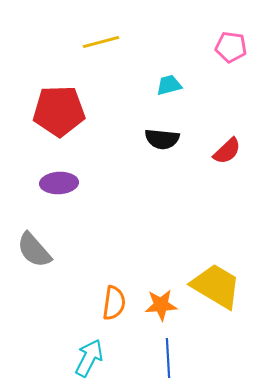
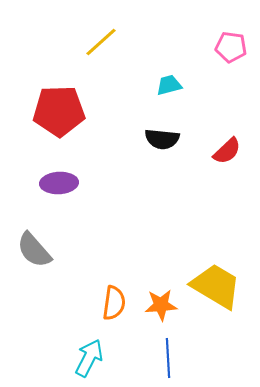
yellow line: rotated 27 degrees counterclockwise
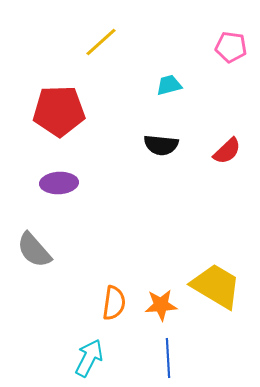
black semicircle: moved 1 px left, 6 px down
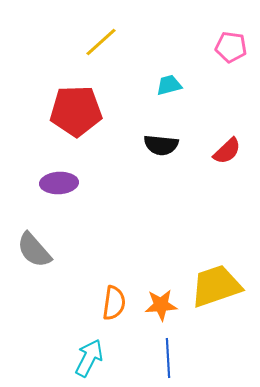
red pentagon: moved 17 px right
yellow trapezoid: rotated 50 degrees counterclockwise
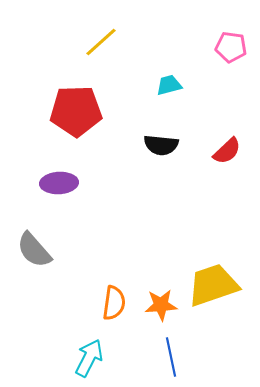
yellow trapezoid: moved 3 px left, 1 px up
blue line: moved 3 px right, 1 px up; rotated 9 degrees counterclockwise
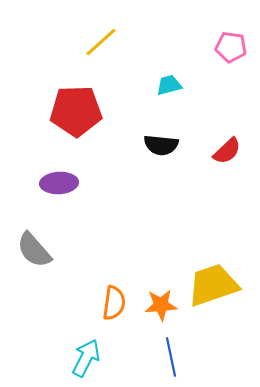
cyan arrow: moved 3 px left
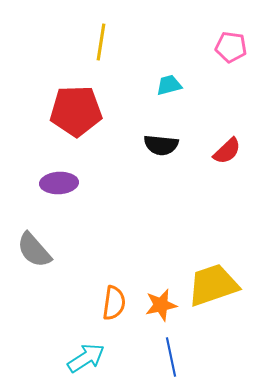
yellow line: rotated 39 degrees counterclockwise
orange star: rotated 8 degrees counterclockwise
cyan arrow: rotated 30 degrees clockwise
